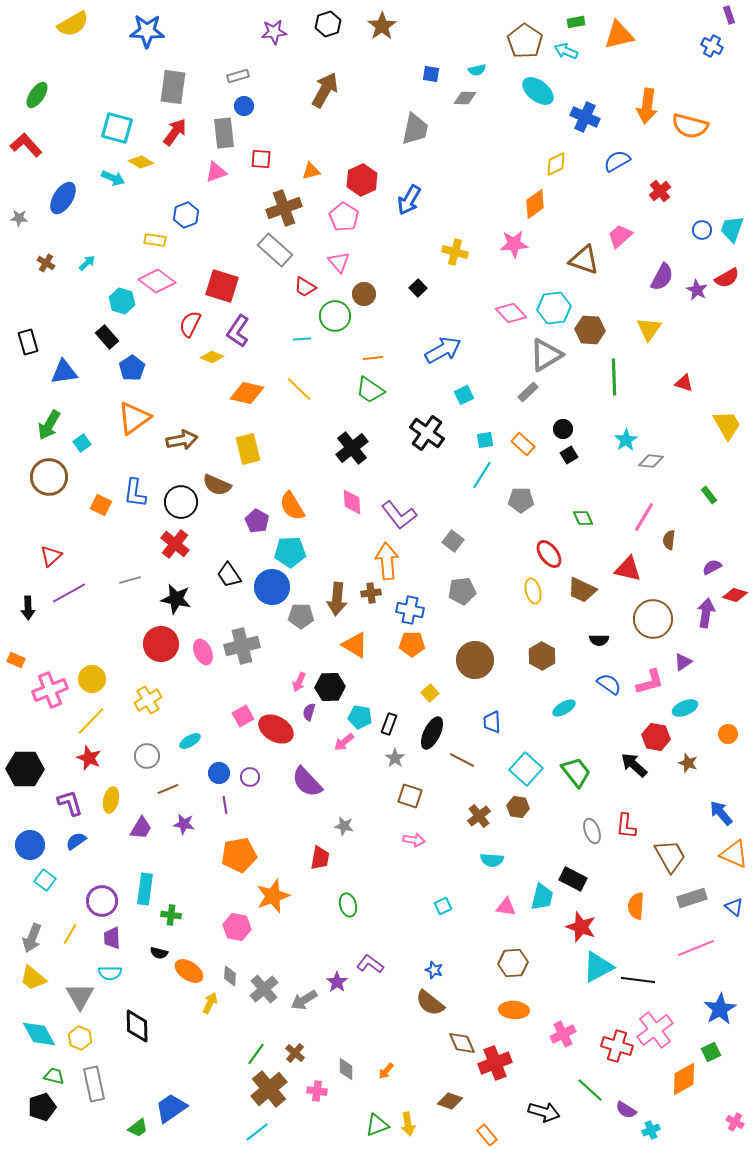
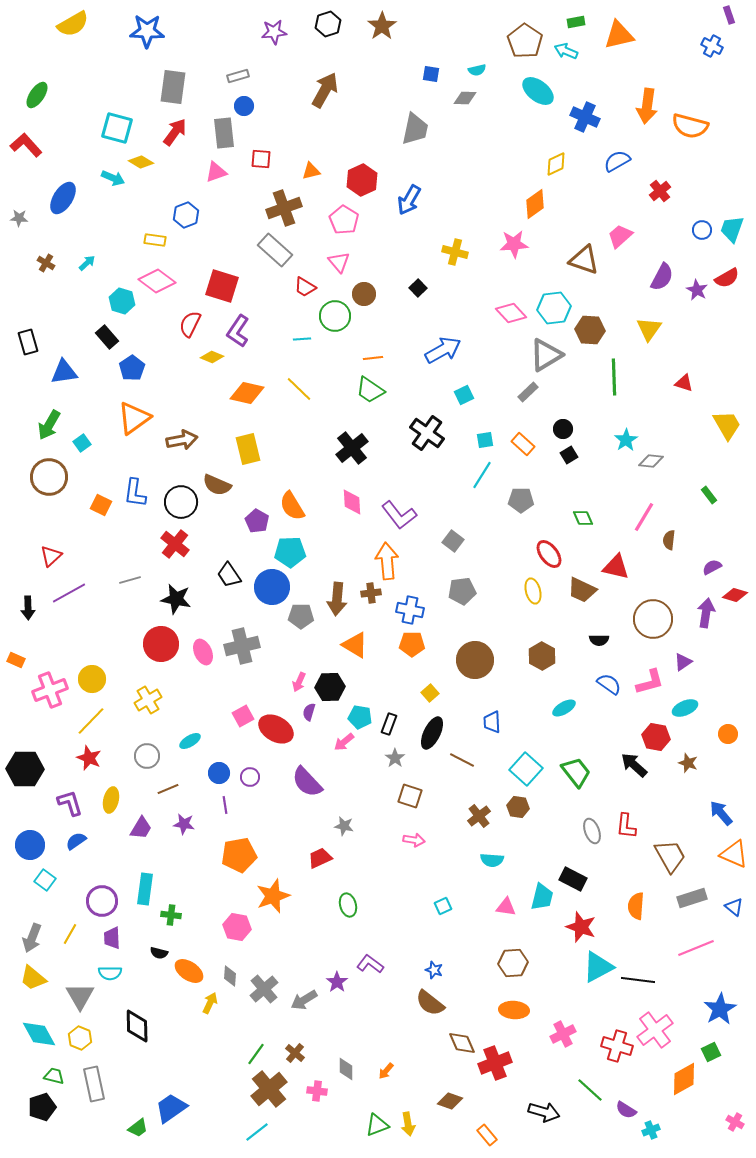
pink pentagon at (344, 217): moved 3 px down
red triangle at (628, 569): moved 12 px left, 2 px up
red trapezoid at (320, 858): rotated 125 degrees counterclockwise
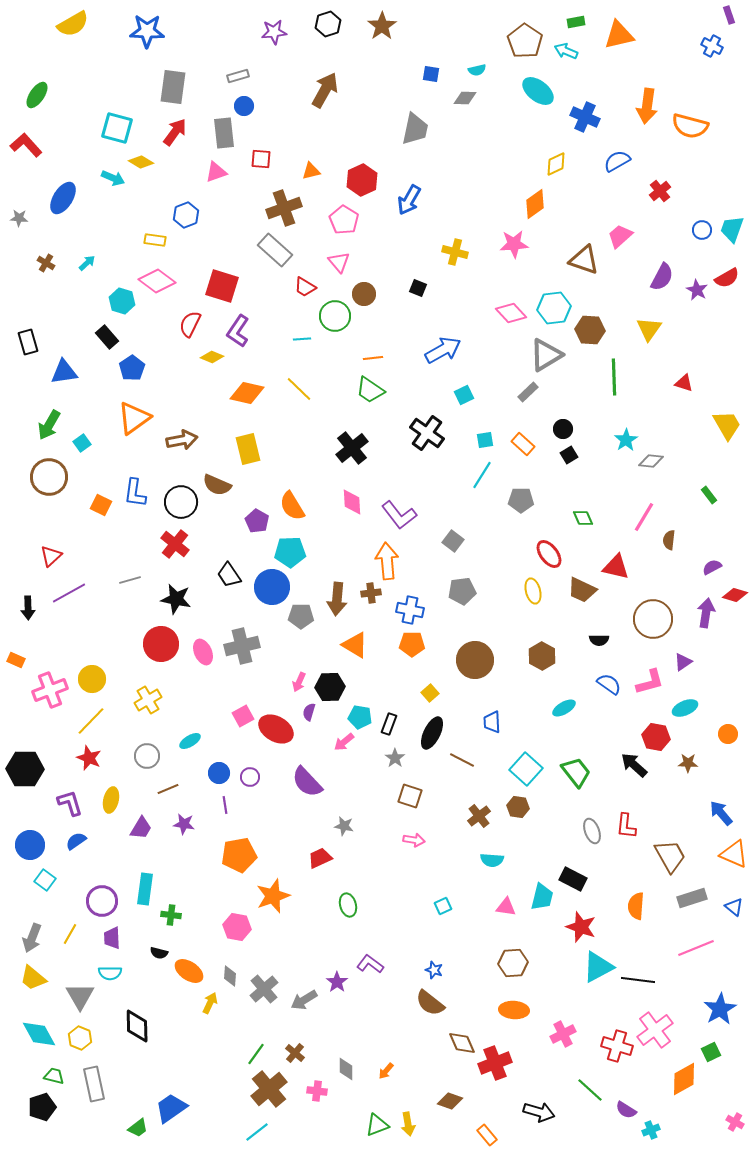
black square at (418, 288): rotated 24 degrees counterclockwise
brown star at (688, 763): rotated 18 degrees counterclockwise
black arrow at (544, 1112): moved 5 px left
